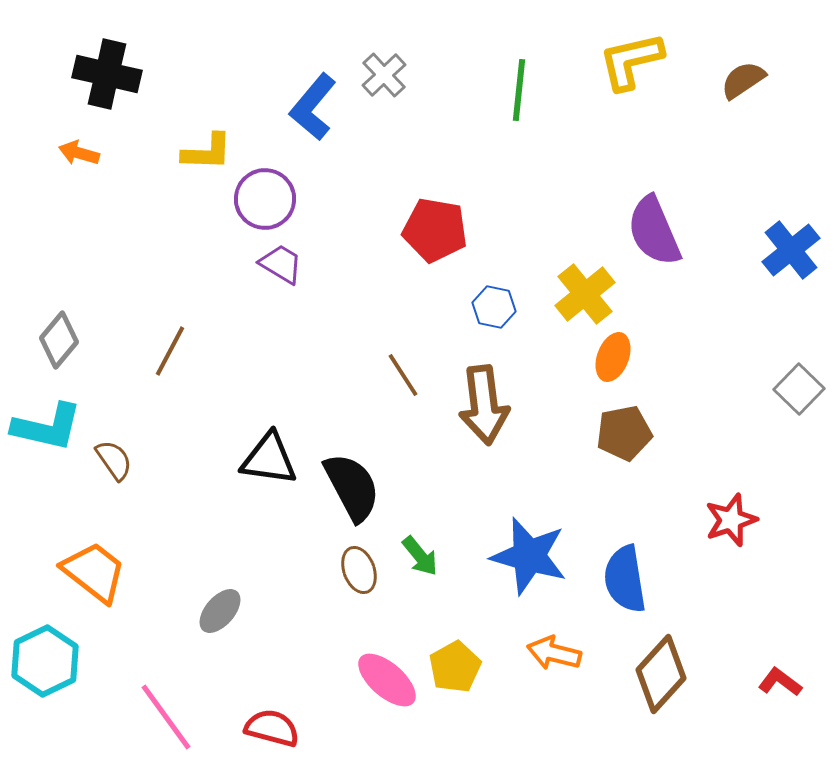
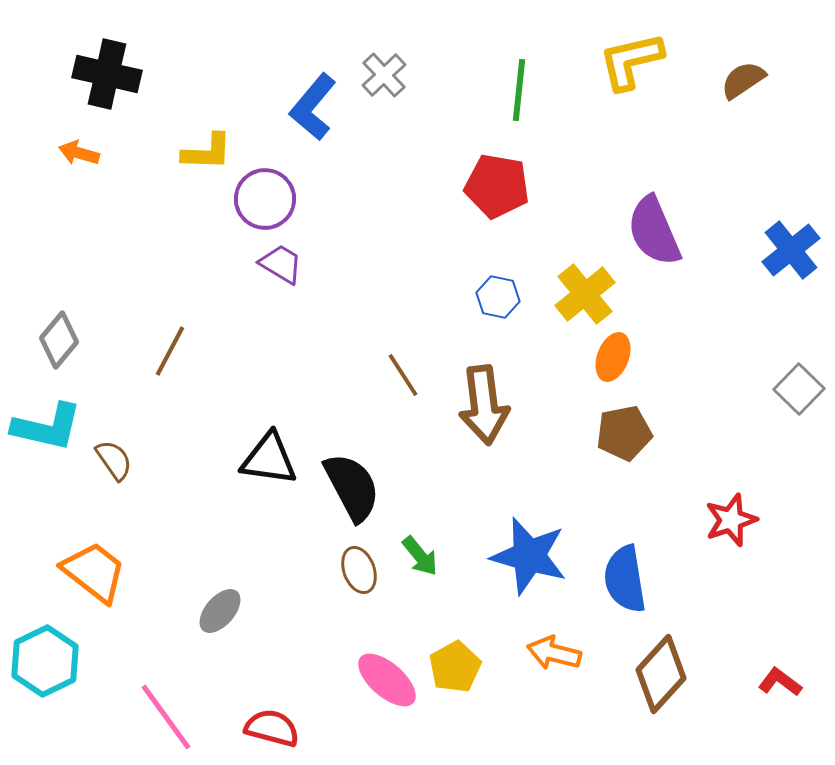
red pentagon at (435, 230): moved 62 px right, 44 px up
blue hexagon at (494, 307): moved 4 px right, 10 px up
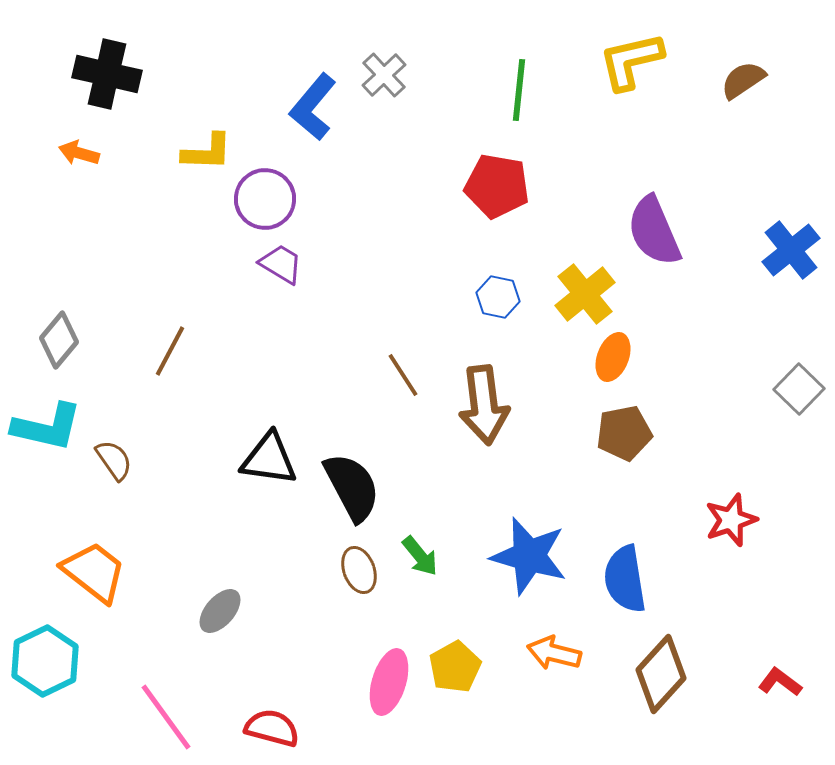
pink ellipse at (387, 680): moved 2 px right, 2 px down; rotated 66 degrees clockwise
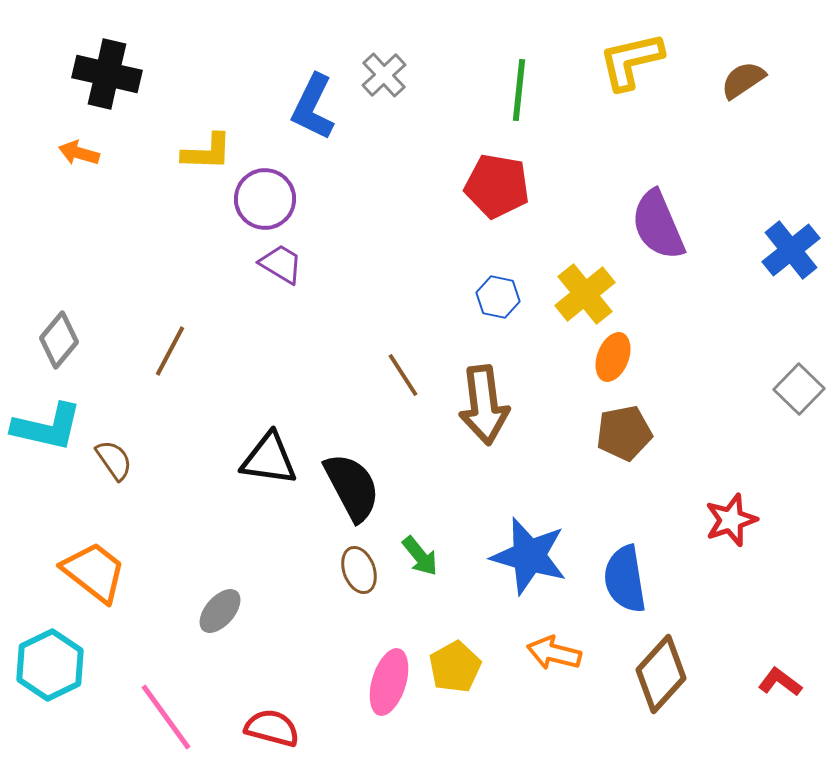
blue L-shape at (313, 107): rotated 14 degrees counterclockwise
purple semicircle at (654, 231): moved 4 px right, 6 px up
cyan hexagon at (45, 661): moved 5 px right, 4 px down
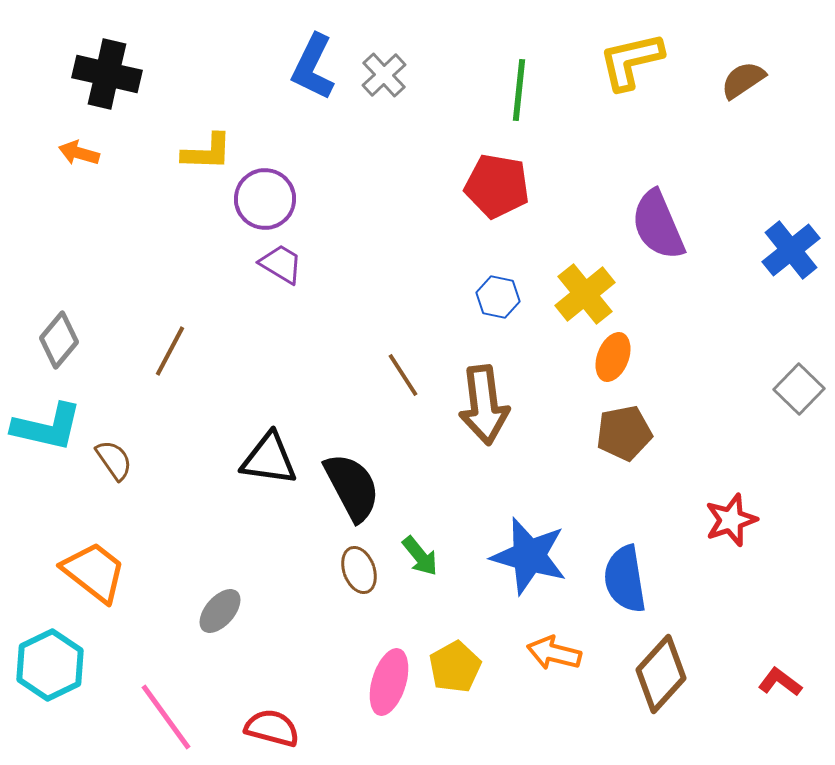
blue L-shape at (313, 107): moved 40 px up
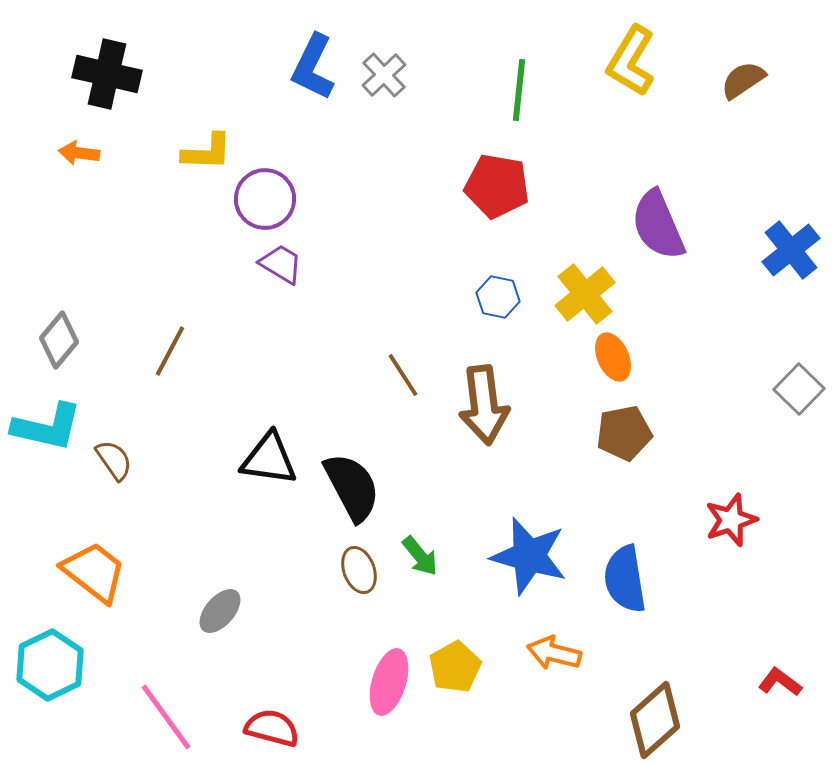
yellow L-shape at (631, 61): rotated 46 degrees counterclockwise
orange arrow at (79, 153): rotated 9 degrees counterclockwise
orange ellipse at (613, 357): rotated 45 degrees counterclockwise
brown diamond at (661, 674): moved 6 px left, 46 px down; rotated 6 degrees clockwise
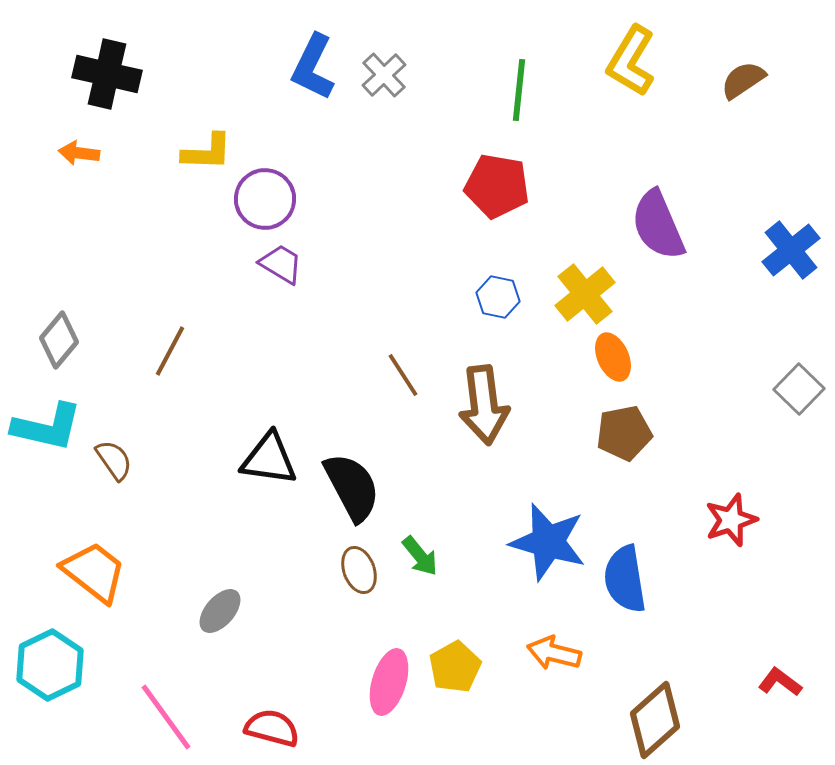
blue star at (529, 556): moved 19 px right, 14 px up
